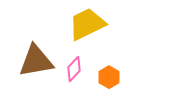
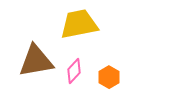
yellow trapezoid: moved 8 px left; rotated 15 degrees clockwise
pink diamond: moved 2 px down
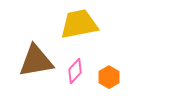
pink diamond: moved 1 px right
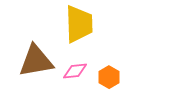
yellow trapezoid: rotated 99 degrees clockwise
pink diamond: rotated 40 degrees clockwise
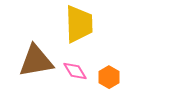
pink diamond: rotated 65 degrees clockwise
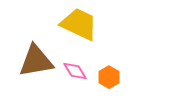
yellow trapezoid: rotated 63 degrees counterclockwise
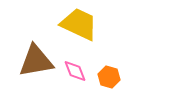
pink diamond: rotated 10 degrees clockwise
orange hexagon: rotated 15 degrees counterclockwise
